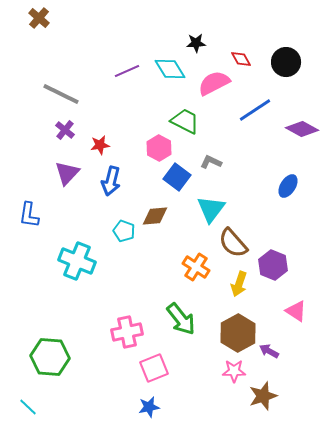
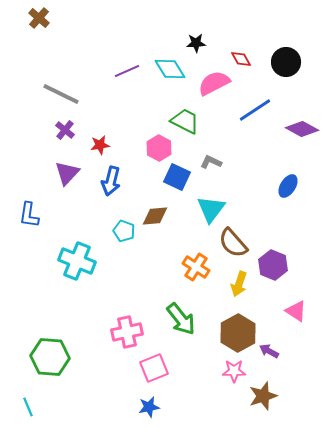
blue square: rotated 12 degrees counterclockwise
cyan line: rotated 24 degrees clockwise
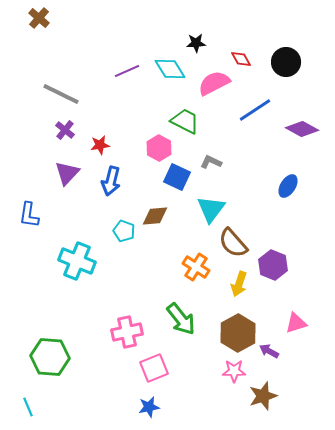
pink triangle: moved 12 px down; rotated 50 degrees counterclockwise
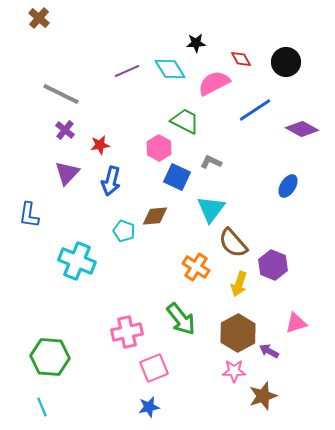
cyan line: moved 14 px right
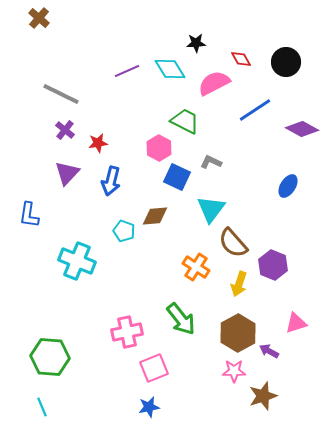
red star: moved 2 px left, 2 px up
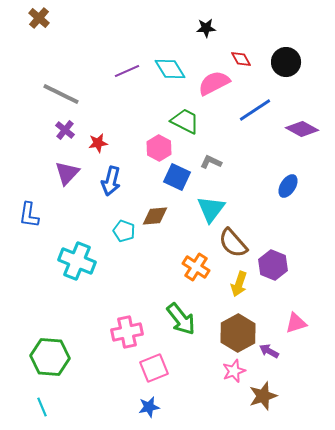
black star: moved 10 px right, 15 px up
pink star: rotated 20 degrees counterclockwise
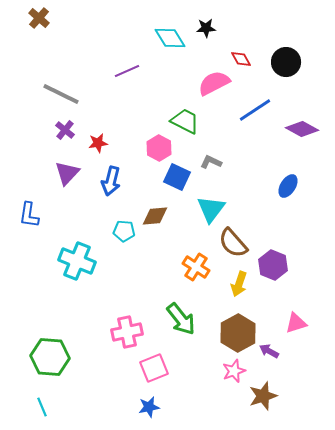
cyan diamond: moved 31 px up
cyan pentagon: rotated 15 degrees counterclockwise
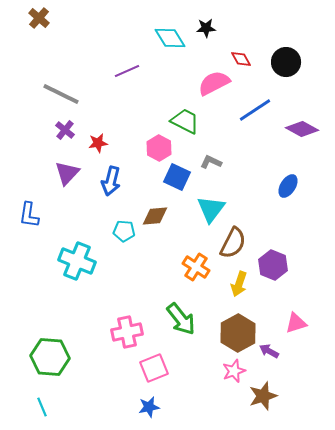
brown semicircle: rotated 112 degrees counterclockwise
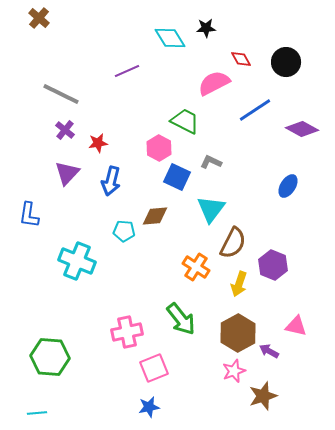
pink triangle: moved 3 px down; rotated 30 degrees clockwise
cyan line: moved 5 px left, 6 px down; rotated 72 degrees counterclockwise
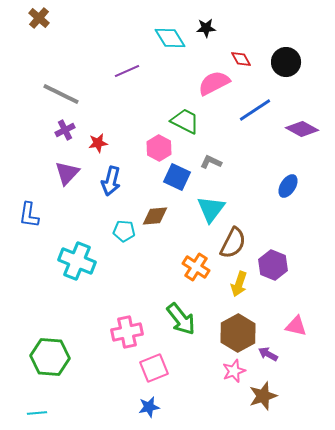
purple cross: rotated 24 degrees clockwise
purple arrow: moved 1 px left, 3 px down
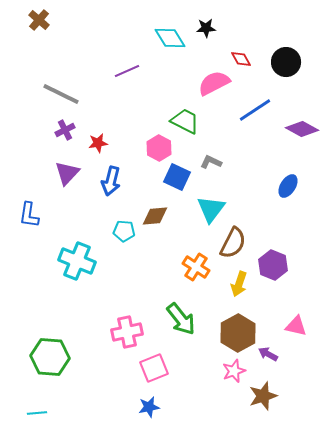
brown cross: moved 2 px down
